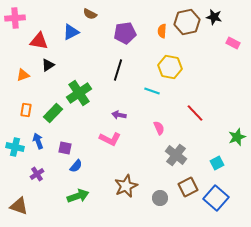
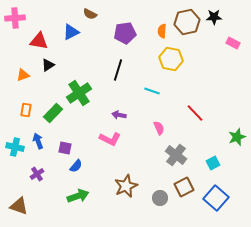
black star: rotated 14 degrees counterclockwise
yellow hexagon: moved 1 px right, 8 px up
cyan square: moved 4 px left
brown square: moved 4 px left
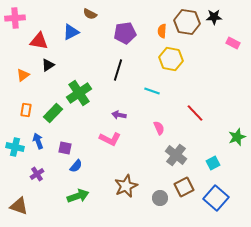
brown hexagon: rotated 20 degrees clockwise
orange triangle: rotated 16 degrees counterclockwise
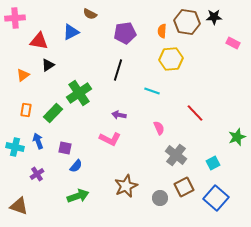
yellow hexagon: rotated 15 degrees counterclockwise
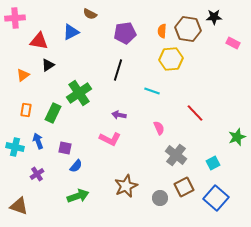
brown hexagon: moved 1 px right, 7 px down
green rectangle: rotated 18 degrees counterclockwise
